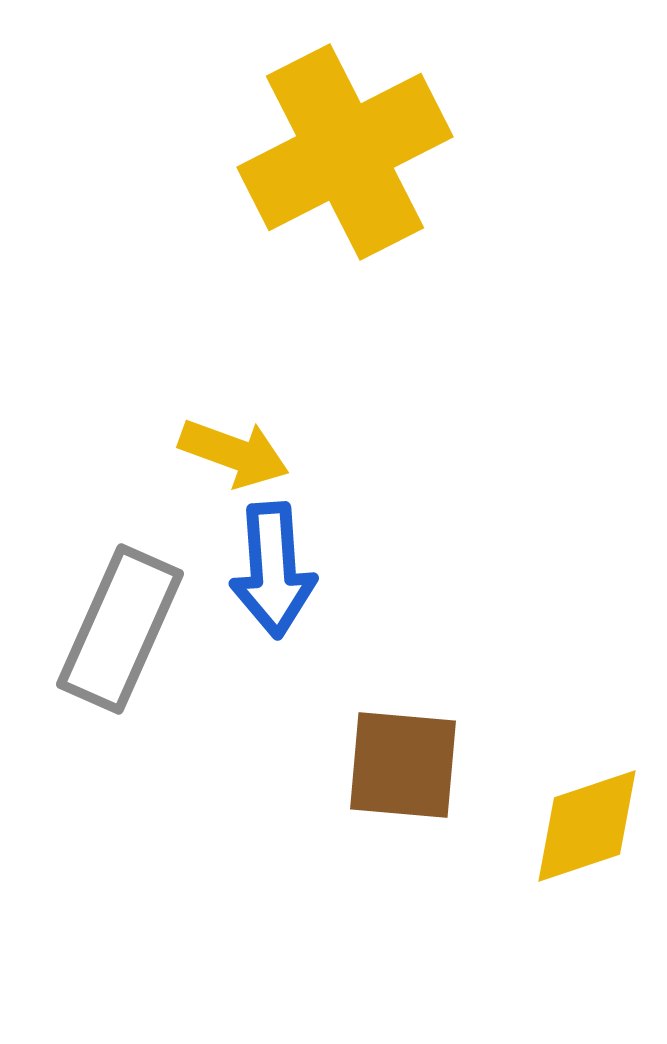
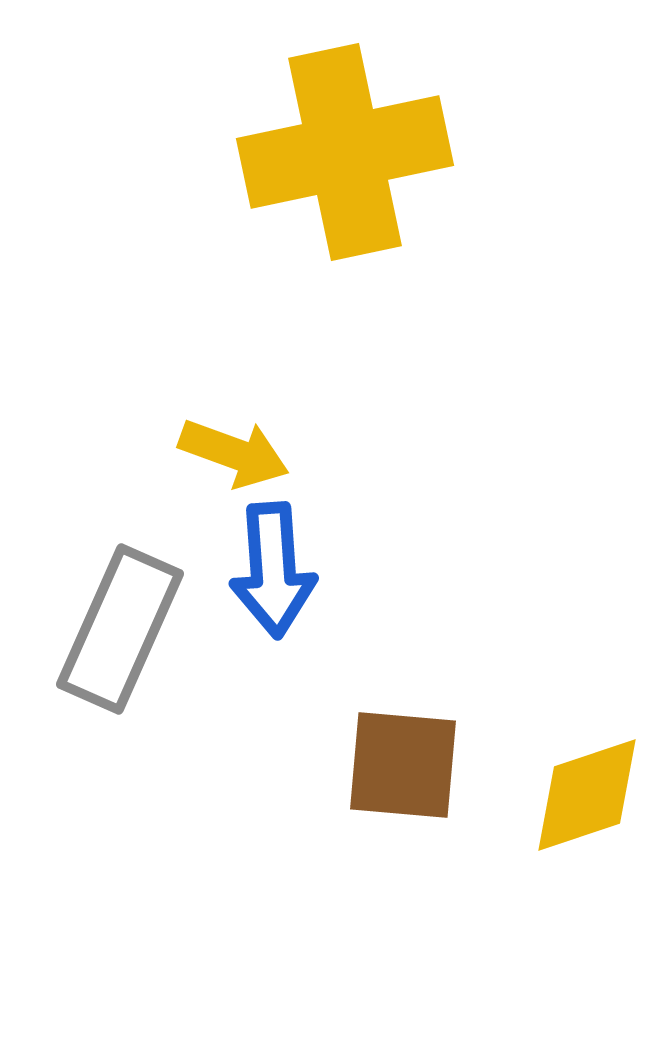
yellow cross: rotated 15 degrees clockwise
yellow diamond: moved 31 px up
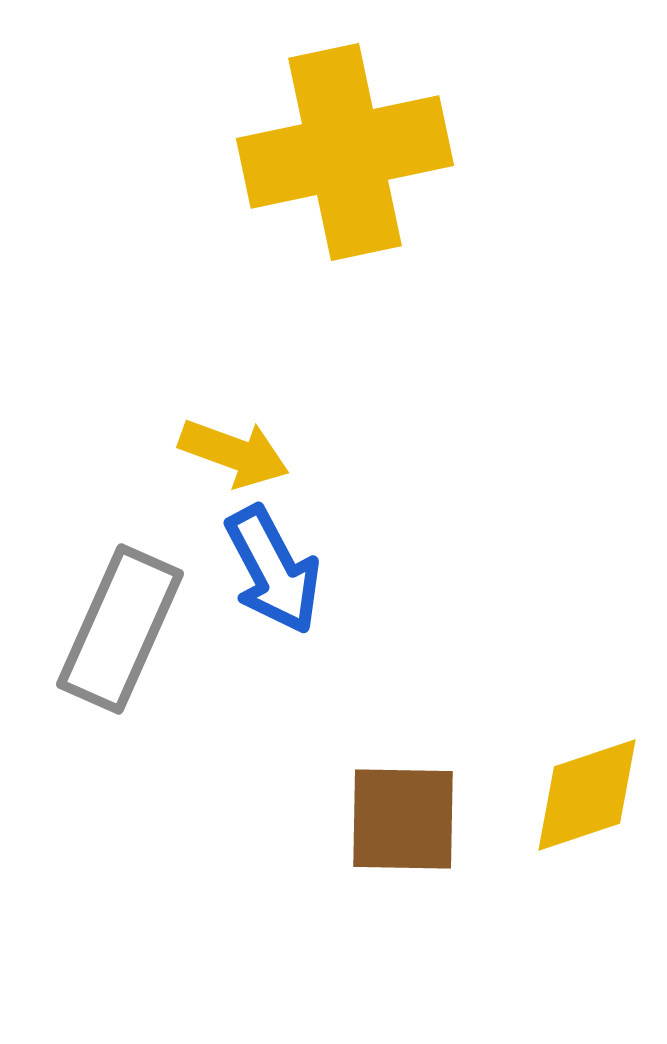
blue arrow: rotated 24 degrees counterclockwise
brown square: moved 54 px down; rotated 4 degrees counterclockwise
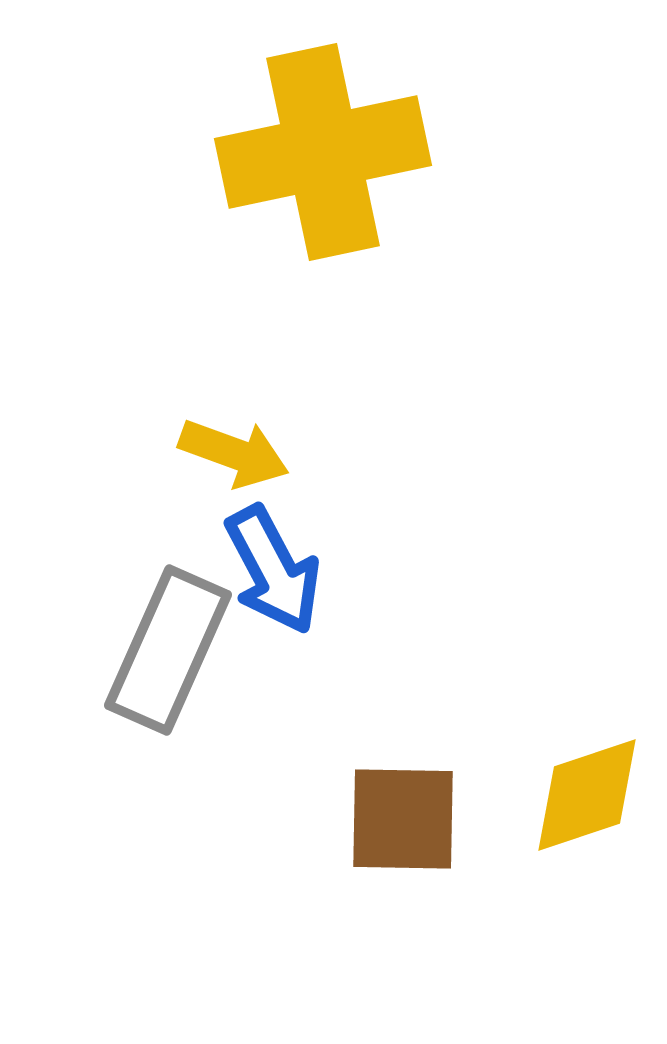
yellow cross: moved 22 px left
gray rectangle: moved 48 px right, 21 px down
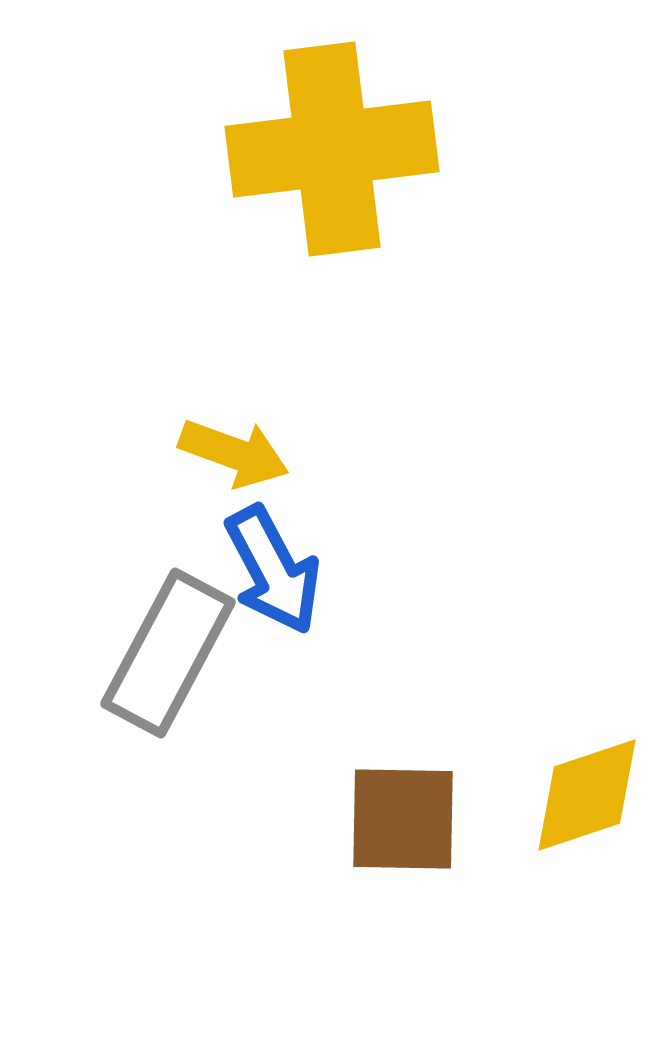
yellow cross: moved 9 px right, 3 px up; rotated 5 degrees clockwise
gray rectangle: moved 3 px down; rotated 4 degrees clockwise
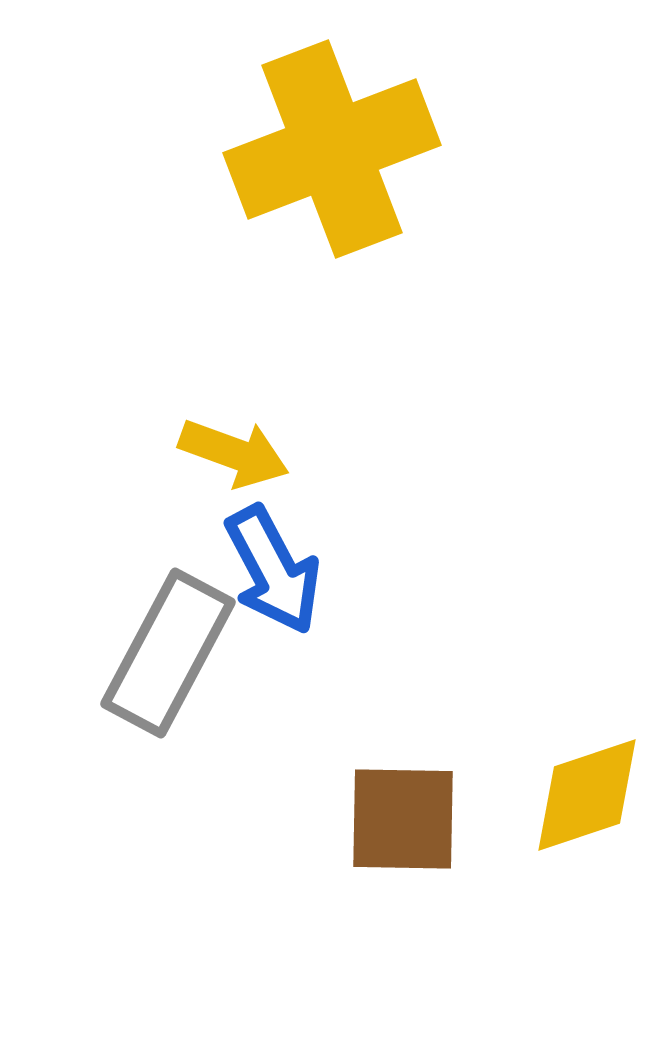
yellow cross: rotated 14 degrees counterclockwise
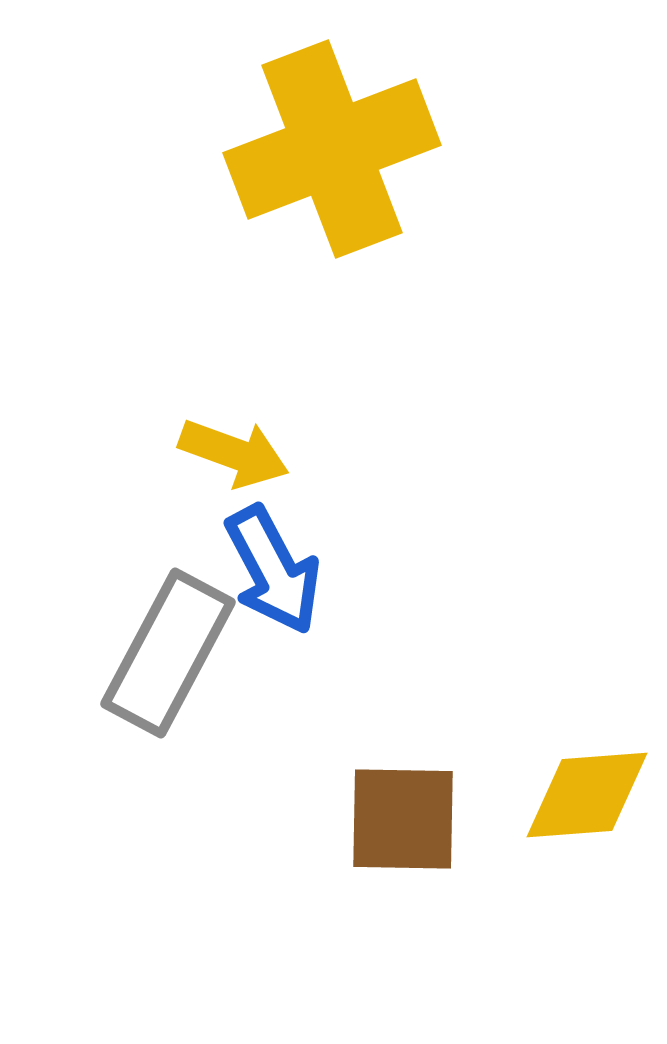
yellow diamond: rotated 14 degrees clockwise
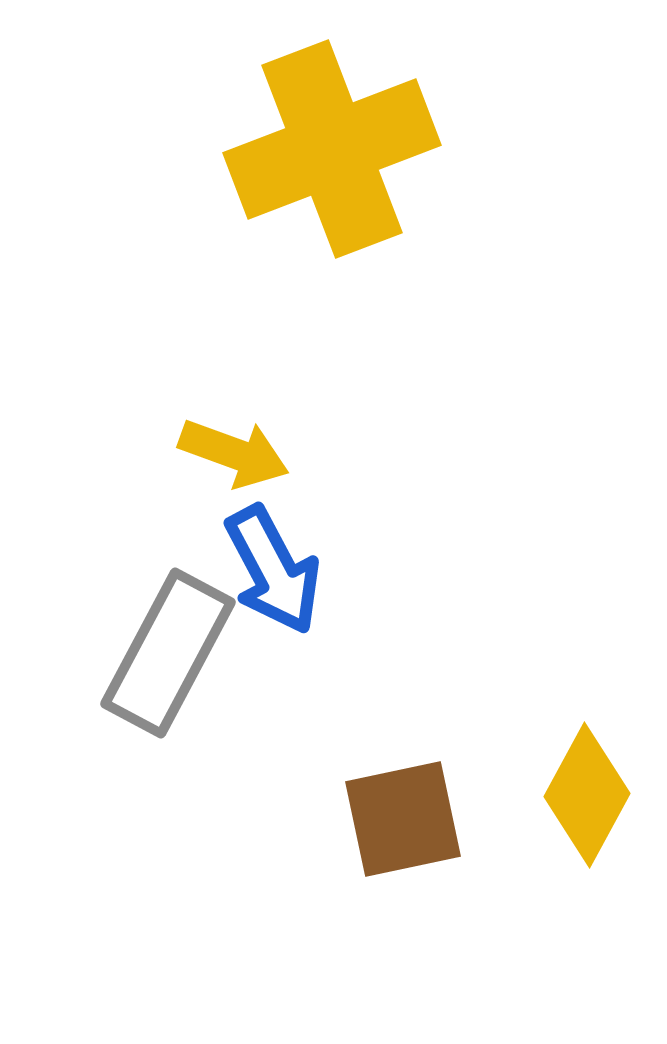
yellow diamond: rotated 57 degrees counterclockwise
brown square: rotated 13 degrees counterclockwise
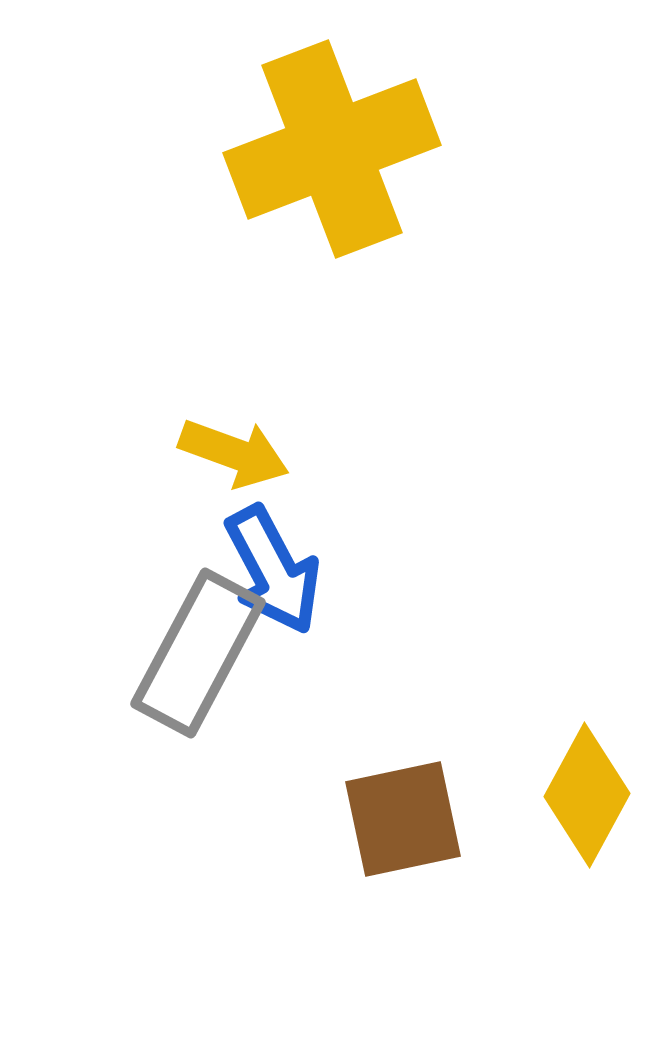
gray rectangle: moved 30 px right
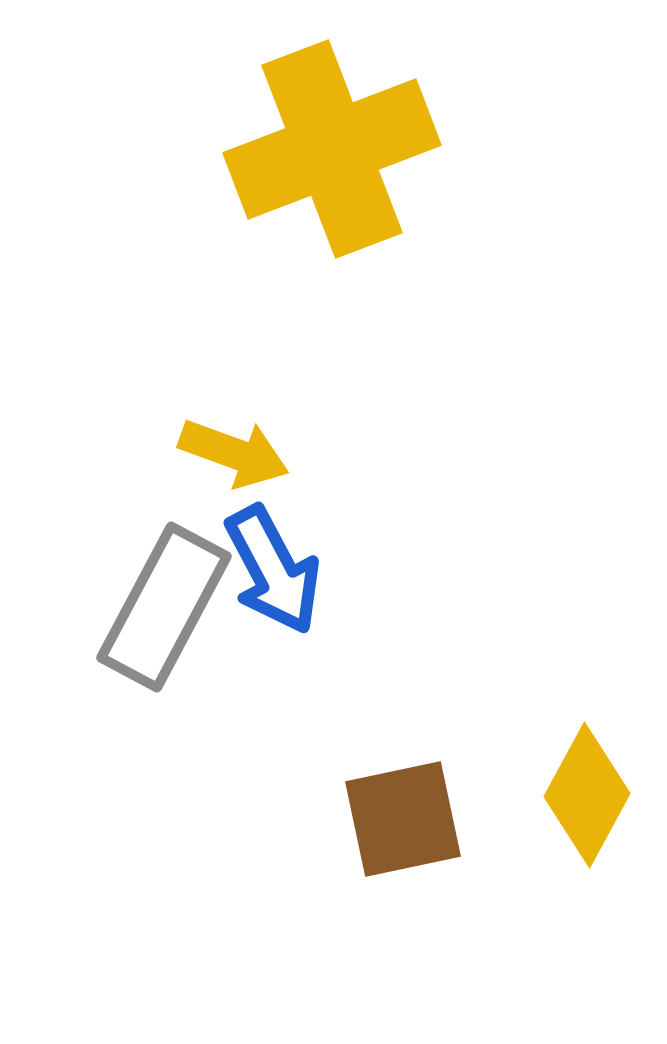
gray rectangle: moved 34 px left, 46 px up
